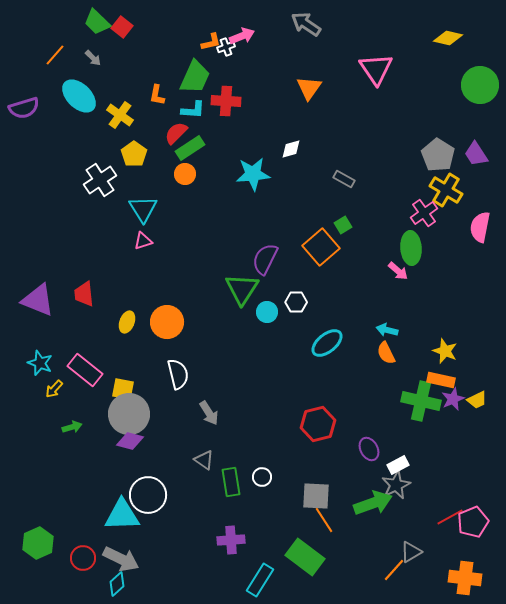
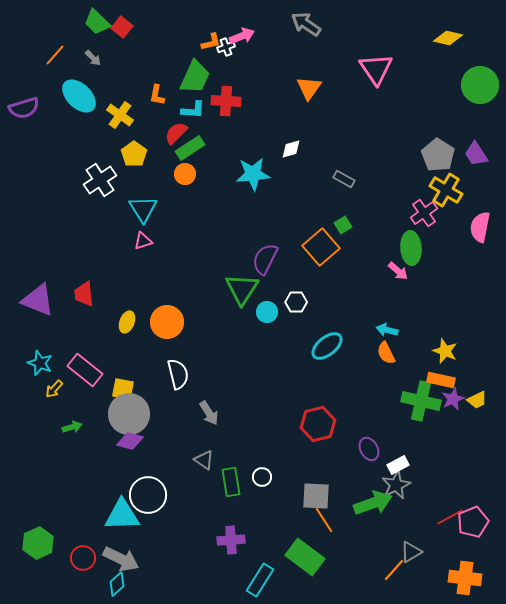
cyan ellipse at (327, 343): moved 3 px down
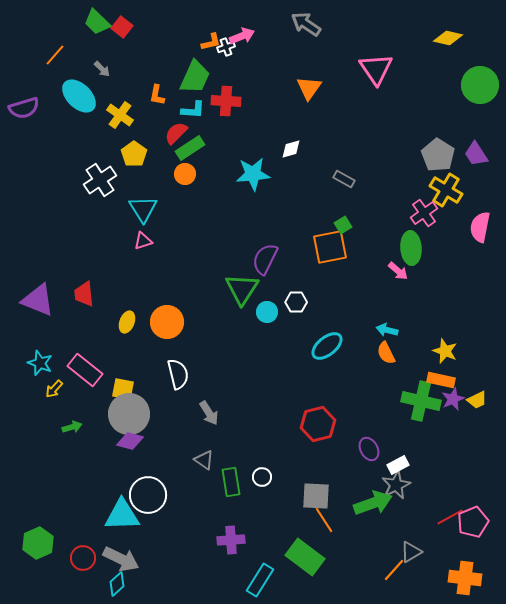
gray arrow at (93, 58): moved 9 px right, 11 px down
orange square at (321, 247): moved 9 px right; rotated 30 degrees clockwise
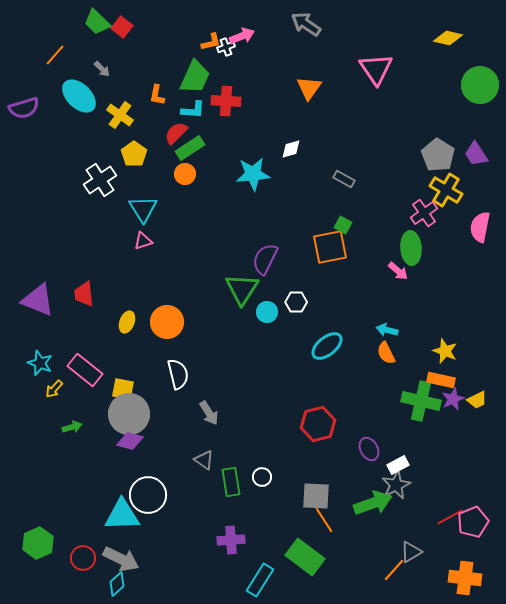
green square at (343, 225): rotated 30 degrees counterclockwise
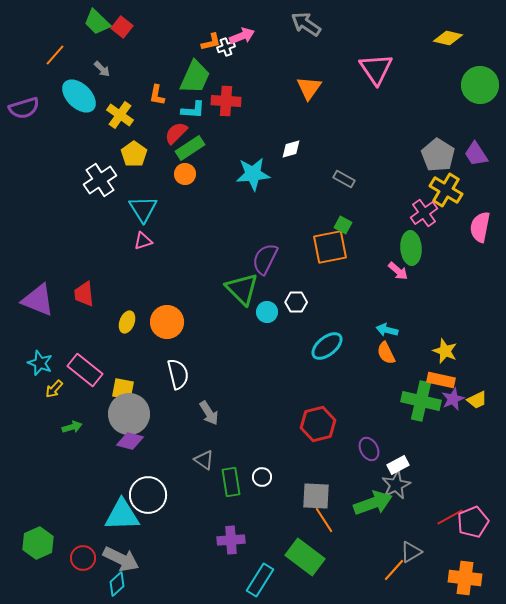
green triangle at (242, 289): rotated 18 degrees counterclockwise
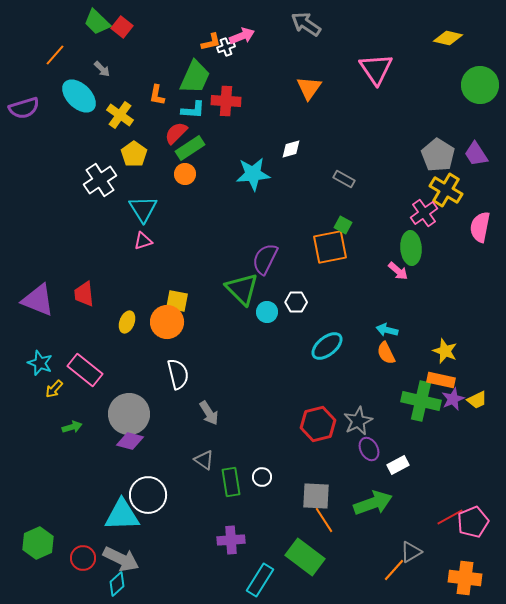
yellow square at (123, 389): moved 54 px right, 88 px up
gray star at (396, 485): moved 38 px left, 64 px up
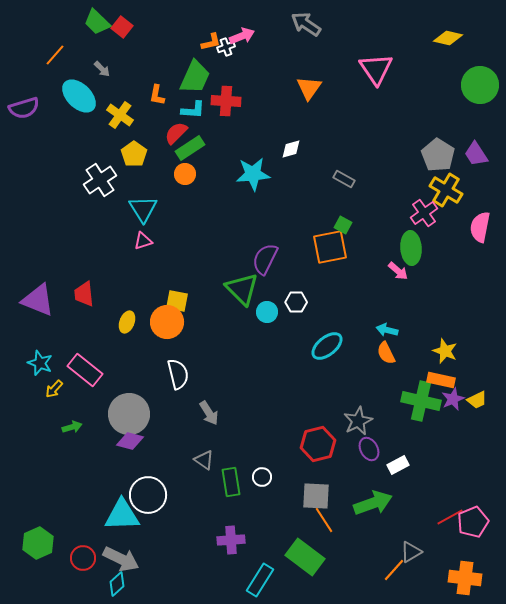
red hexagon at (318, 424): moved 20 px down
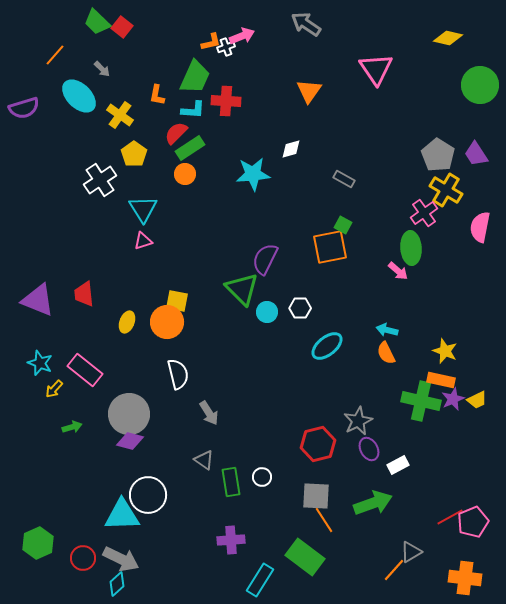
orange triangle at (309, 88): moved 3 px down
white hexagon at (296, 302): moved 4 px right, 6 px down
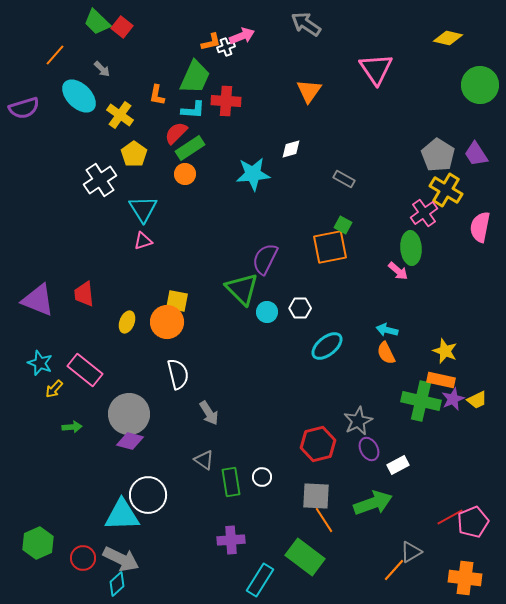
green arrow at (72, 427): rotated 12 degrees clockwise
